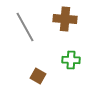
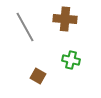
green cross: rotated 12 degrees clockwise
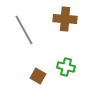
gray line: moved 1 px left, 3 px down
green cross: moved 5 px left, 7 px down
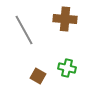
green cross: moved 1 px right, 1 px down
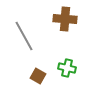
gray line: moved 6 px down
